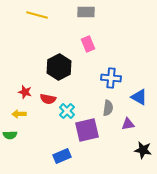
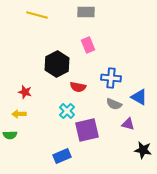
pink rectangle: moved 1 px down
black hexagon: moved 2 px left, 3 px up
red semicircle: moved 30 px right, 12 px up
gray semicircle: moved 6 px right, 4 px up; rotated 105 degrees clockwise
purple triangle: rotated 24 degrees clockwise
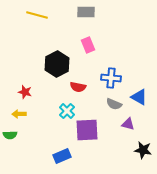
purple square: rotated 10 degrees clockwise
